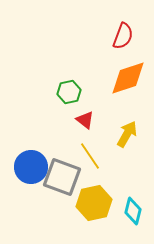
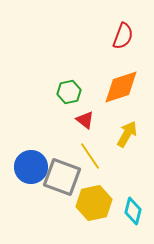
orange diamond: moved 7 px left, 9 px down
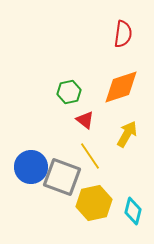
red semicircle: moved 2 px up; rotated 12 degrees counterclockwise
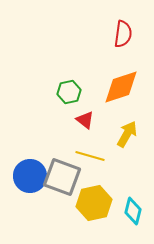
yellow line: rotated 40 degrees counterclockwise
blue circle: moved 1 px left, 9 px down
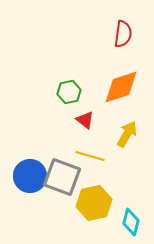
cyan diamond: moved 2 px left, 11 px down
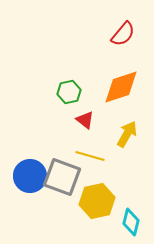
red semicircle: rotated 32 degrees clockwise
yellow hexagon: moved 3 px right, 2 px up
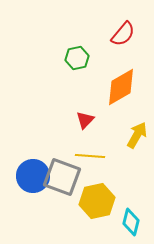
orange diamond: rotated 12 degrees counterclockwise
green hexagon: moved 8 px right, 34 px up
red triangle: rotated 36 degrees clockwise
yellow arrow: moved 10 px right, 1 px down
yellow line: rotated 12 degrees counterclockwise
blue circle: moved 3 px right
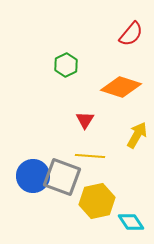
red semicircle: moved 8 px right
green hexagon: moved 11 px left, 7 px down; rotated 15 degrees counterclockwise
orange diamond: rotated 48 degrees clockwise
red triangle: rotated 12 degrees counterclockwise
cyan diamond: rotated 48 degrees counterclockwise
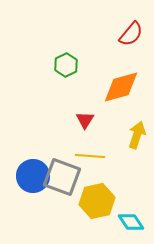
orange diamond: rotated 33 degrees counterclockwise
yellow arrow: rotated 12 degrees counterclockwise
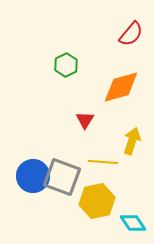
yellow arrow: moved 5 px left, 6 px down
yellow line: moved 13 px right, 6 px down
cyan diamond: moved 2 px right, 1 px down
